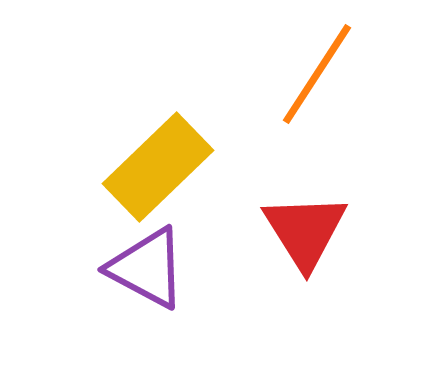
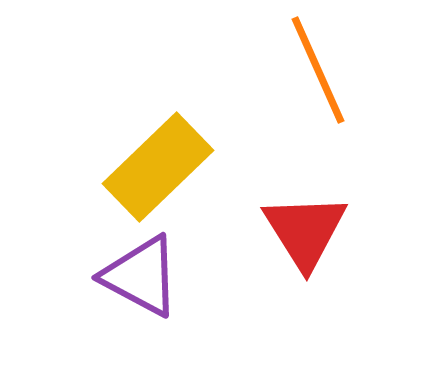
orange line: moved 1 px right, 4 px up; rotated 57 degrees counterclockwise
purple triangle: moved 6 px left, 8 px down
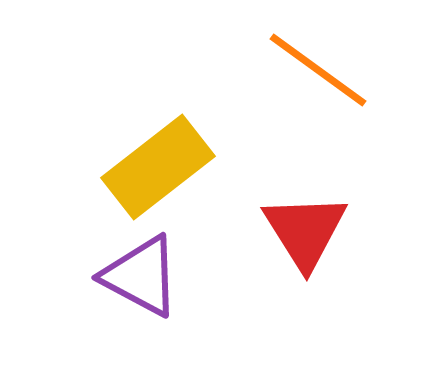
orange line: rotated 30 degrees counterclockwise
yellow rectangle: rotated 6 degrees clockwise
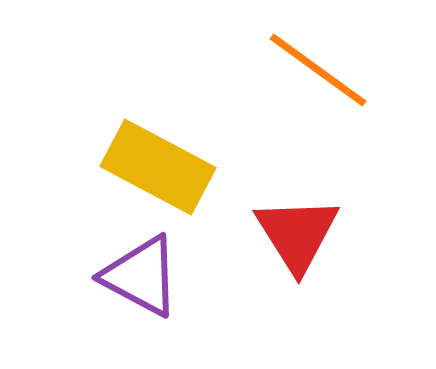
yellow rectangle: rotated 66 degrees clockwise
red triangle: moved 8 px left, 3 px down
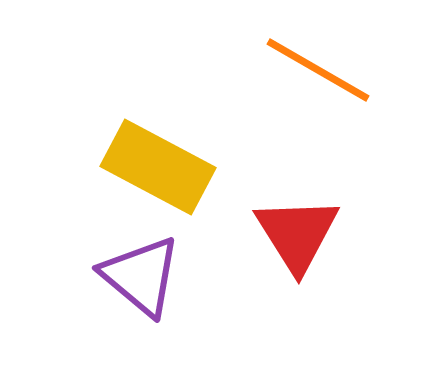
orange line: rotated 6 degrees counterclockwise
purple triangle: rotated 12 degrees clockwise
